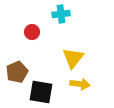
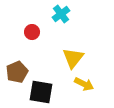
cyan cross: rotated 30 degrees counterclockwise
yellow arrow: moved 4 px right; rotated 18 degrees clockwise
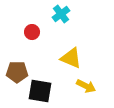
yellow triangle: moved 2 px left; rotated 45 degrees counterclockwise
brown pentagon: rotated 25 degrees clockwise
yellow arrow: moved 2 px right, 2 px down
black square: moved 1 px left, 1 px up
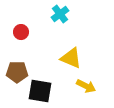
cyan cross: moved 1 px left
red circle: moved 11 px left
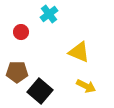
cyan cross: moved 11 px left
yellow triangle: moved 8 px right, 6 px up
black square: rotated 30 degrees clockwise
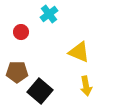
yellow arrow: rotated 54 degrees clockwise
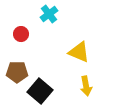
red circle: moved 2 px down
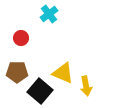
red circle: moved 4 px down
yellow triangle: moved 16 px left, 21 px down
